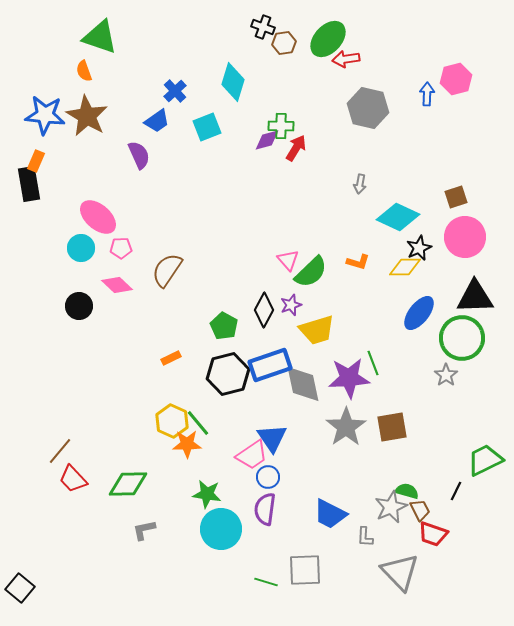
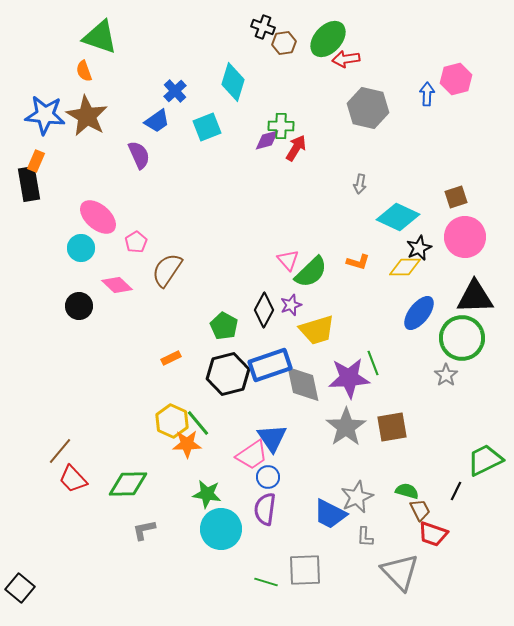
pink pentagon at (121, 248): moved 15 px right, 6 px up; rotated 30 degrees counterclockwise
gray star at (391, 507): moved 34 px left, 10 px up
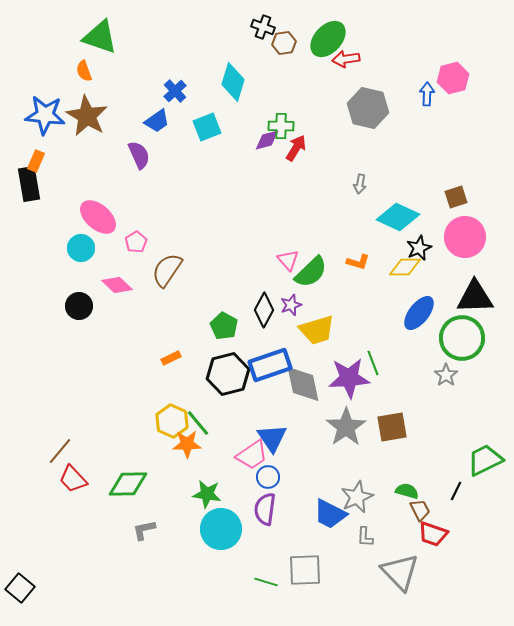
pink hexagon at (456, 79): moved 3 px left, 1 px up
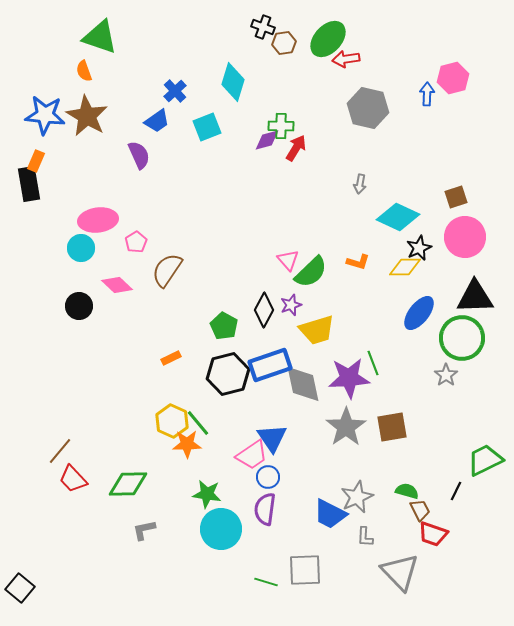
pink ellipse at (98, 217): moved 3 px down; rotated 48 degrees counterclockwise
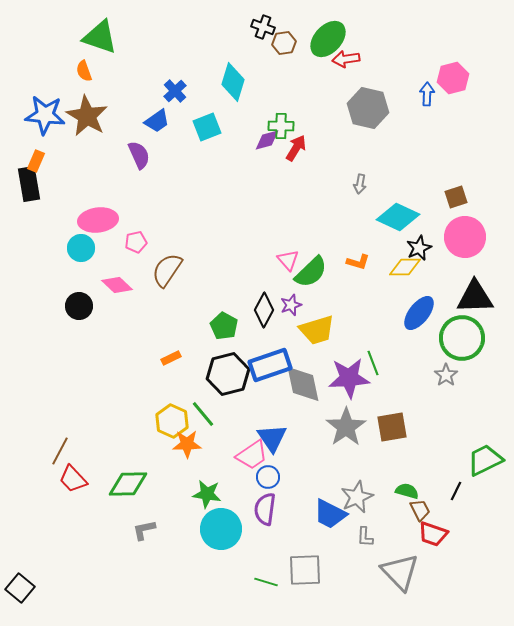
pink pentagon at (136, 242): rotated 20 degrees clockwise
green line at (198, 423): moved 5 px right, 9 px up
brown line at (60, 451): rotated 12 degrees counterclockwise
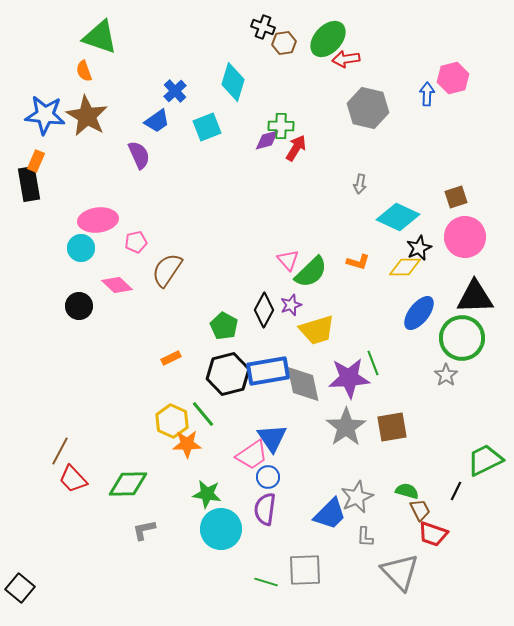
blue rectangle at (270, 365): moved 2 px left, 6 px down; rotated 9 degrees clockwise
blue trapezoid at (330, 514): rotated 72 degrees counterclockwise
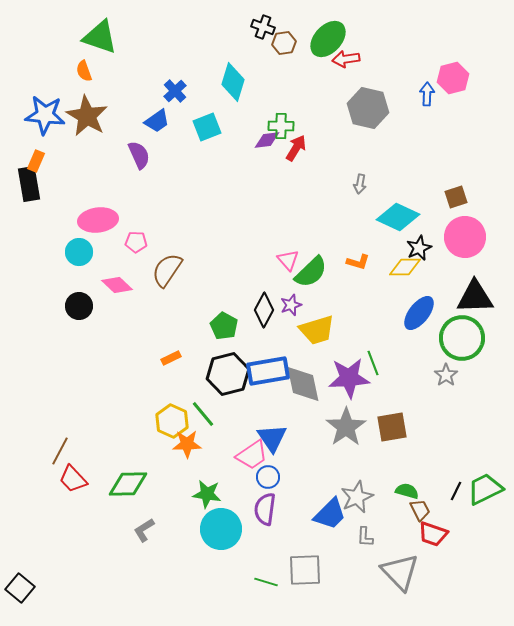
purple diamond at (267, 140): rotated 8 degrees clockwise
pink pentagon at (136, 242): rotated 15 degrees clockwise
cyan circle at (81, 248): moved 2 px left, 4 px down
green trapezoid at (485, 460): moved 29 px down
gray L-shape at (144, 530): rotated 20 degrees counterclockwise
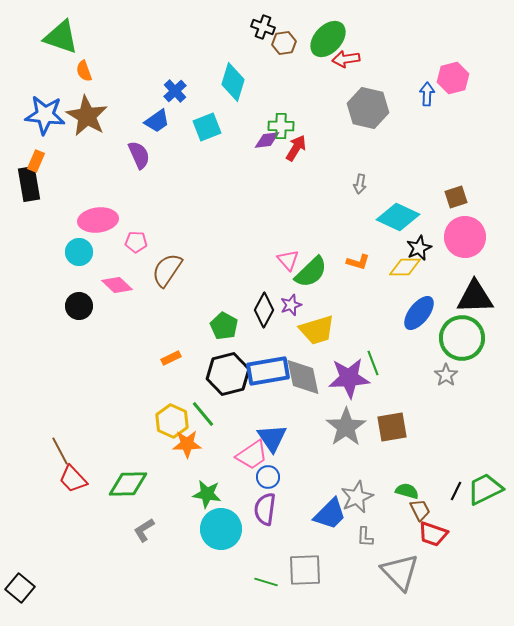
green triangle at (100, 37): moved 39 px left
gray diamond at (303, 384): moved 7 px up
brown line at (60, 451): rotated 56 degrees counterclockwise
